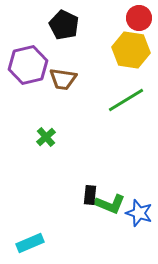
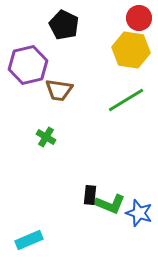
brown trapezoid: moved 4 px left, 11 px down
green cross: rotated 18 degrees counterclockwise
cyan rectangle: moved 1 px left, 3 px up
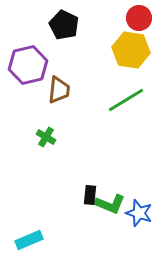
brown trapezoid: rotated 92 degrees counterclockwise
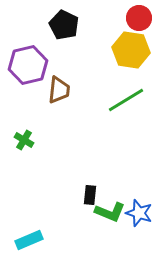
green cross: moved 22 px left, 3 px down
green L-shape: moved 8 px down
